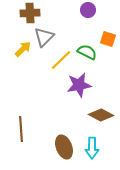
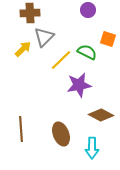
brown ellipse: moved 3 px left, 13 px up
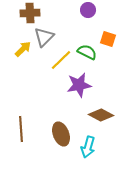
cyan arrow: moved 4 px left, 1 px up; rotated 15 degrees clockwise
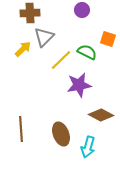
purple circle: moved 6 px left
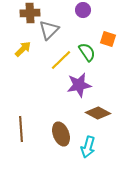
purple circle: moved 1 px right
gray triangle: moved 5 px right, 7 px up
green semicircle: rotated 30 degrees clockwise
brown diamond: moved 3 px left, 2 px up
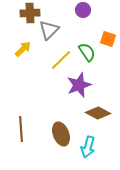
purple star: rotated 10 degrees counterclockwise
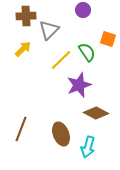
brown cross: moved 4 px left, 3 px down
brown diamond: moved 2 px left
brown line: rotated 25 degrees clockwise
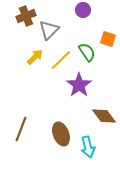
brown cross: rotated 18 degrees counterclockwise
yellow arrow: moved 12 px right, 8 px down
purple star: rotated 15 degrees counterclockwise
brown diamond: moved 8 px right, 3 px down; rotated 25 degrees clockwise
cyan arrow: rotated 30 degrees counterclockwise
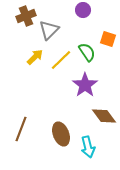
purple star: moved 6 px right
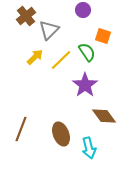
brown cross: rotated 18 degrees counterclockwise
orange square: moved 5 px left, 3 px up
cyan arrow: moved 1 px right, 1 px down
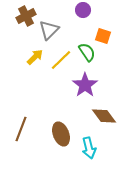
brown cross: rotated 12 degrees clockwise
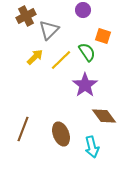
brown line: moved 2 px right
cyan arrow: moved 3 px right, 1 px up
